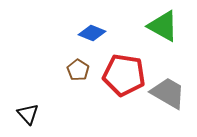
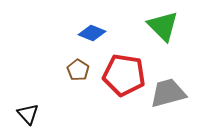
green triangle: rotated 16 degrees clockwise
gray trapezoid: rotated 45 degrees counterclockwise
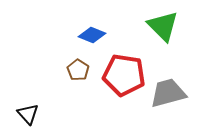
blue diamond: moved 2 px down
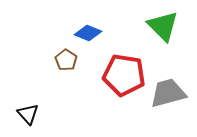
blue diamond: moved 4 px left, 2 px up
brown pentagon: moved 12 px left, 10 px up
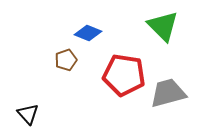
brown pentagon: rotated 20 degrees clockwise
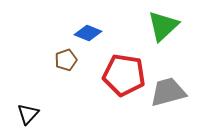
green triangle: rotated 32 degrees clockwise
gray trapezoid: moved 1 px up
black triangle: rotated 25 degrees clockwise
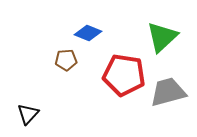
green triangle: moved 1 px left, 11 px down
brown pentagon: rotated 15 degrees clockwise
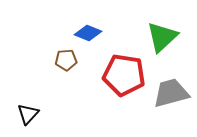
gray trapezoid: moved 3 px right, 1 px down
